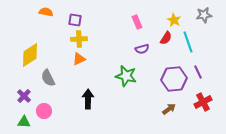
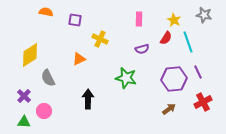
gray star: rotated 21 degrees clockwise
pink rectangle: moved 2 px right, 3 px up; rotated 24 degrees clockwise
yellow cross: moved 21 px right; rotated 28 degrees clockwise
green star: moved 2 px down
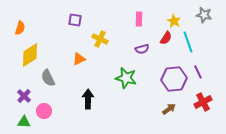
orange semicircle: moved 26 px left, 16 px down; rotated 96 degrees clockwise
yellow star: moved 1 px down
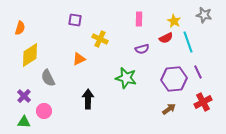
red semicircle: rotated 32 degrees clockwise
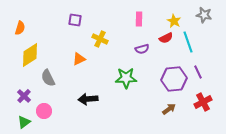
green star: rotated 15 degrees counterclockwise
black arrow: rotated 96 degrees counterclockwise
green triangle: rotated 40 degrees counterclockwise
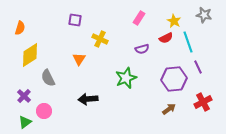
pink rectangle: moved 1 px up; rotated 32 degrees clockwise
orange triangle: rotated 32 degrees counterclockwise
purple line: moved 5 px up
green star: rotated 20 degrees counterclockwise
green triangle: moved 1 px right
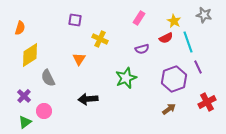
purple hexagon: rotated 15 degrees counterclockwise
red cross: moved 4 px right
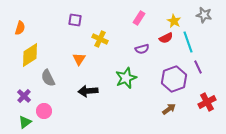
black arrow: moved 8 px up
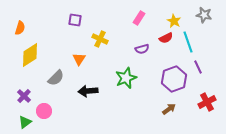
gray semicircle: moved 8 px right; rotated 108 degrees counterclockwise
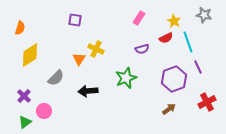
yellow cross: moved 4 px left, 10 px down
